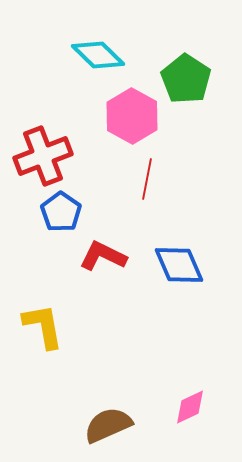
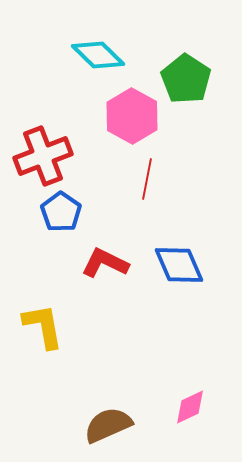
red L-shape: moved 2 px right, 7 px down
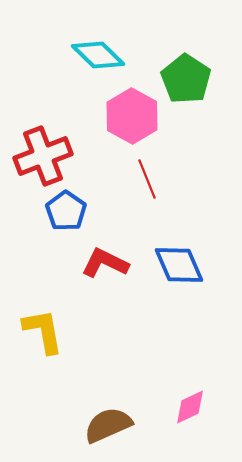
red line: rotated 33 degrees counterclockwise
blue pentagon: moved 5 px right, 1 px up
yellow L-shape: moved 5 px down
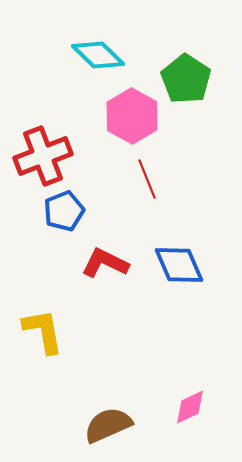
blue pentagon: moved 2 px left; rotated 15 degrees clockwise
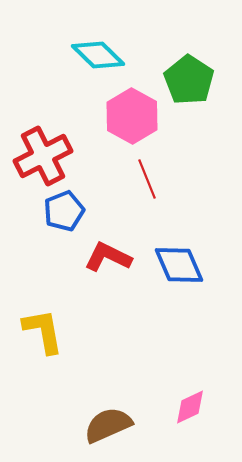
green pentagon: moved 3 px right, 1 px down
red cross: rotated 6 degrees counterclockwise
red L-shape: moved 3 px right, 6 px up
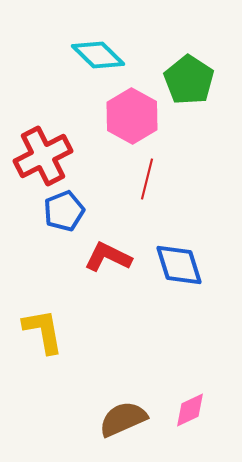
red line: rotated 36 degrees clockwise
blue diamond: rotated 6 degrees clockwise
pink diamond: moved 3 px down
brown semicircle: moved 15 px right, 6 px up
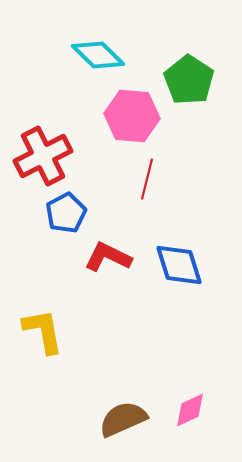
pink hexagon: rotated 24 degrees counterclockwise
blue pentagon: moved 2 px right, 2 px down; rotated 6 degrees counterclockwise
